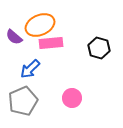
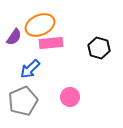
purple semicircle: rotated 96 degrees counterclockwise
pink circle: moved 2 px left, 1 px up
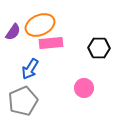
purple semicircle: moved 1 px left, 5 px up
black hexagon: rotated 15 degrees counterclockwise
blue arrow: rotated 15 degrees counterclockwise
pink circle: moved 14 px right, 9 px up
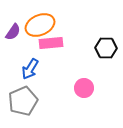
black hexagon: moved 7 px right
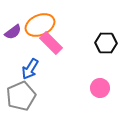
purple semicircle: rotated 18 degrees clockwise
pink rectangle: rotated 50 degrees clockwise
black hexagon: moved 5 px up
pink circle: moved 16 px right
gray pentagon: moved 2 px left, 5 px up
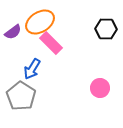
orange ellipse: moved 3 px up; rotated 8 degrees counterclockwise
black hexagon: moved 14 px up
blue arrow: moved 2 px right
gray pentagon: rotated 16 degrees counterclockwise
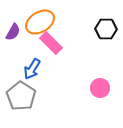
purple semicircle: rotated 24 degrees counterclockwise
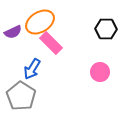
purple semicircle: rotated 36 degrees clockwise
pink circle: moved 16 px up
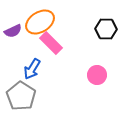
purple semicircle: moved 1 px up
pink circle: moved 3 px left, 3 px down
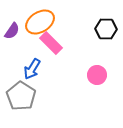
purple semicircle: moved 1 px left; rotated 30 degrees counterclockwise
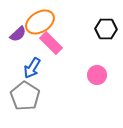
purple semicircle: moved 6 px right, 3 px down; rotated 12 degrees clockwise
blue arrow: moved 1 px up
gray pentagon: moved 4 px right
